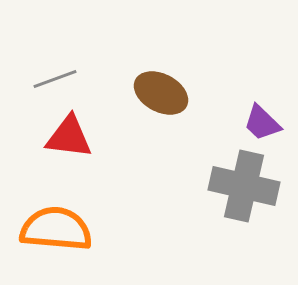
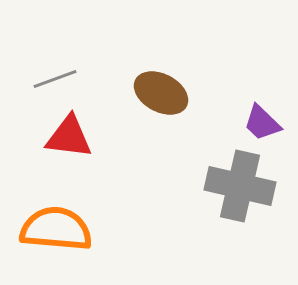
gray cross: moved 4 px left
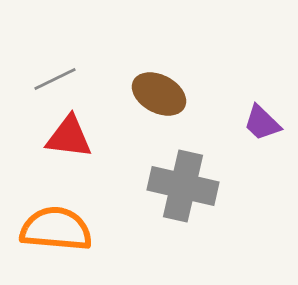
gray line: rotated 6 degrees counterclockwise
brown ellipse: moved 2 px left, 1 px down
gray cross: moved 57 px left
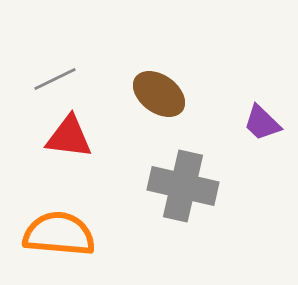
brown ellipse: rotated 8 degrees clockwise
orange semicircle: moved 3 px right, 5 px down
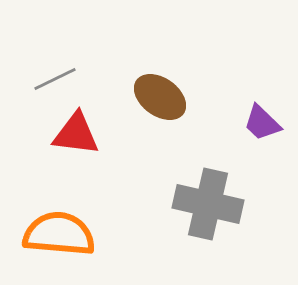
brown ellipse: moved 1 px right, 3 px down
red triangle: moved 7 px right, 3 px up
gray cross: moved 25 px right, 18 px down
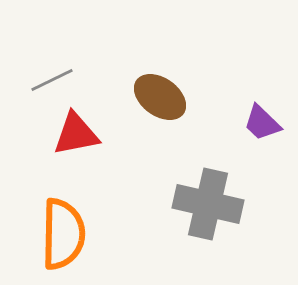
gray line: moved 3 px left, 1 px down
red triangle: rotated 18 degrees counterclockwise
orange semicircle: moved 4 px right; rotated 86 degrees clockwise
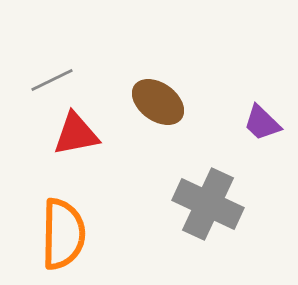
brown ellipse: moved 2 px left, 5 px down
gray cross: rotated 12 degrees clockwise
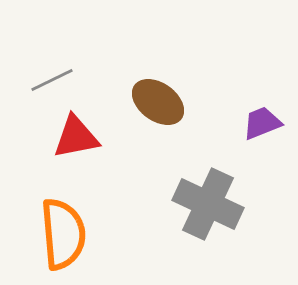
purple trapezoid: rotated 114 degrees clockwise
red triangle: moved 3 px down
orange semicircle: rotated 6 degrees counterclockwise
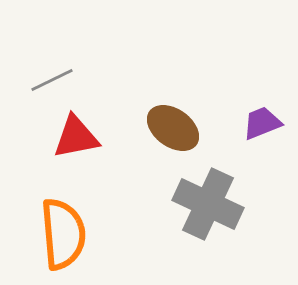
brown ellipse: moved 15 px right, 26 px down
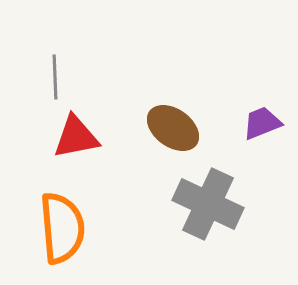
gray line: moved 3 px right, 3 px up; rotated 66 degrees counterclockwise
orange semicircle: moved 1 px left, 6 px up
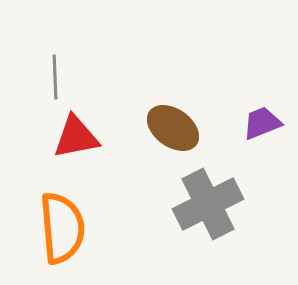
gray cross: rotated 38 degrees clockwise
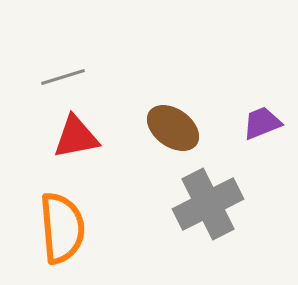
gray line: moved 8 px right; rotated 75 degrees clockwise
